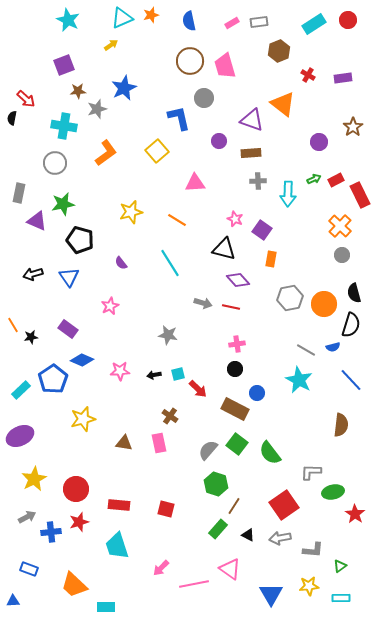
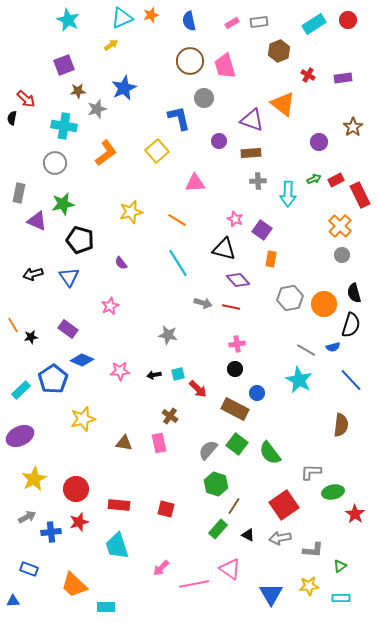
cyan line at (170, 263): moved 8 px right
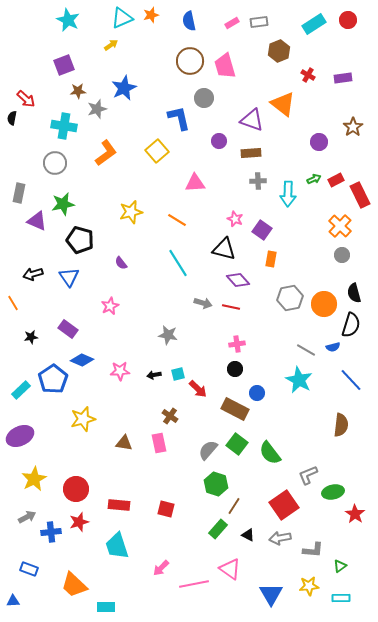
orange line at (13, 325): moved 22 px up
gray L-shape at (311, 472): moved 3 px left, 3 px down; rotated 25 degrees counterclockwise
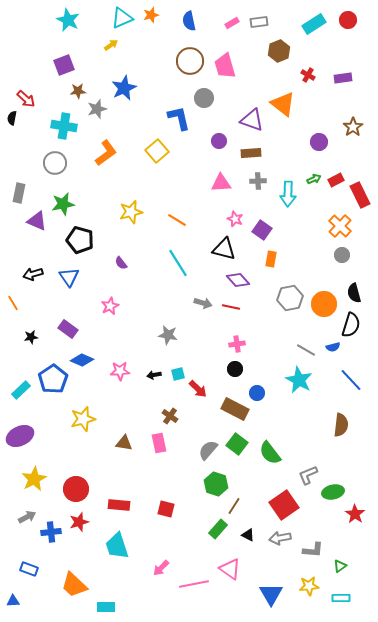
pink triangle at (195, 183): moved 26 px right
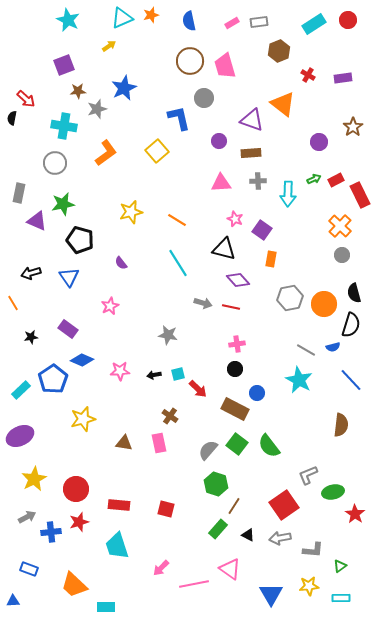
yellow arrow at (111, 45): moved 2 px left, 1 px down
black arrow at (33, 274): moved 2 px left, 1 px up
green semicircle at (270, 453): moved 1 px left, 7 px up
